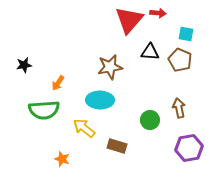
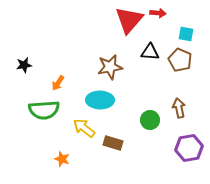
brown rectangle: moved 4 px left, 3 px up
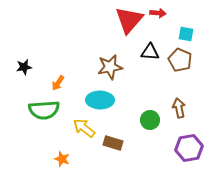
black star: moved 2 px down
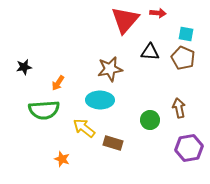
red triangle: moved 4 px left
brown pentagon: moved 3 px right, 2 px up
brown star: moved 2 px down
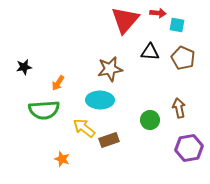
cyan square: moved 9 px left, 9 px up
brown rectangle: moved 4 px left, 3 px up; rotated 36 degrees counterclockwise
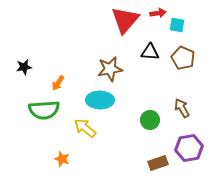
red arrow: rotated 14 degrees counterclockwise
brown arrow: moved 3 px right; rotated 18 degrees counterclockwise
yellow arrow: moved 1 px right
brown rectangle: moved 49 px right, 23 px down
